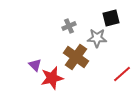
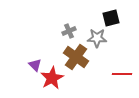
gray cross: moved 5 px down
red line: rotated 42 degrees clockwise
red star: rotated 15 degrees counterclockwise
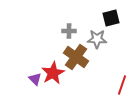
gray cross: rotated 24 degrees clockwise
gray star: moved 1 px down
purple triangle: moved 14 px down
red line: moved 11 px down; rotated 72 degrees counterclockwise
red star: moved 1 px right, 5 px up
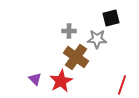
red star: moved 8 px right, 8 px down
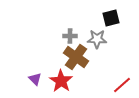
gray cross: moved 1 px right, 5 px down
red star: rotated 10 degrees counterclockwise
red line: rotated 30 degrees clockwise
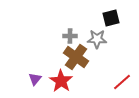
purple triangle: rotated 24 degrees clockwise
red line: moved 3 px up
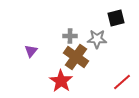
black square: moved 5 px right
purple triangle: moved 4 px left, 28 px up
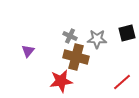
black square: moved 11 px right, 15 px down
gray cross: rotated 24 degrees clockwise
purple triangle: moved 3 px left
brown cross: rotated 20 degrees counterclockwise
red star: rotated 30 degrees clockwise
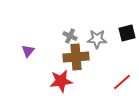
brown cross: rotated 20 degrees counterclockwise
